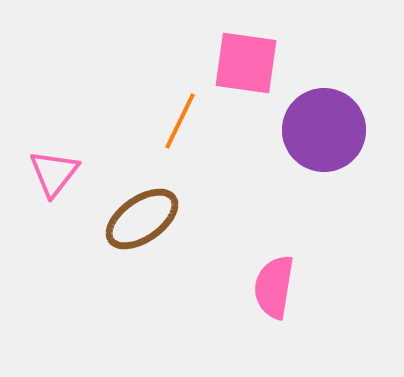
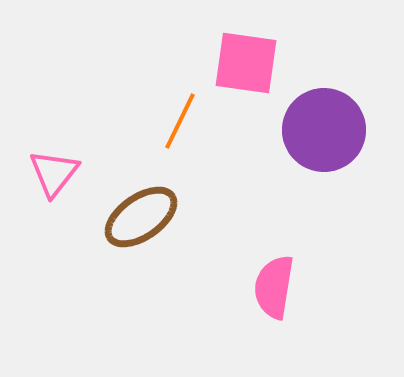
brown ellipse: moved 1 px left, 2 px up
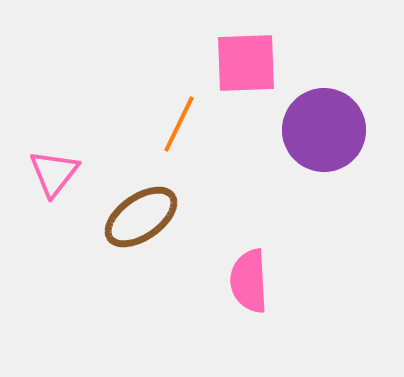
pink square: rotated 10 degrees counterclockwise
orange line: moved 1 px left, 3 px down
pink semicircle: moved 25 px left, 6 px up; rotated 12 degrees counterclockwise
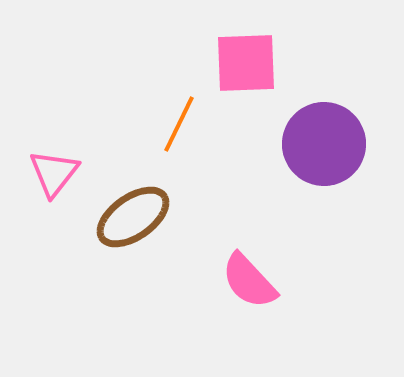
purple circle: moved 14 px down
brown ellipse: moved 8 px left
pink semicircle: rotated 40 degrees counterclockwise
